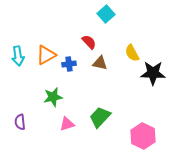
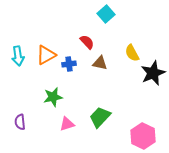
red semicircle: moved 2 px left
black star: rotated 25 degrees counterclockwise
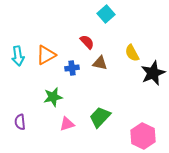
blue cross: moved 3 px right, 4 px down
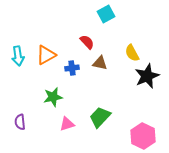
cyan square: rotated 12 degrees clockwise
black star: moved 6 px left, 3 px down
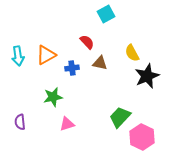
green trapezoid: moved 20 px right
pink hexagon: moved 1 px left, 1 px down
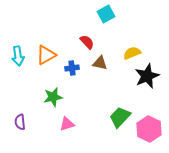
yellow semicircle: rotated 96 degrees clockwise
pink hexagon: moved 7 px right, 8 px up
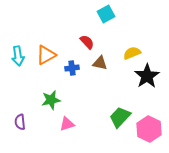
black star: rotated 10 degrees counterclockwise
green star: moved 2 px left, 3 px down
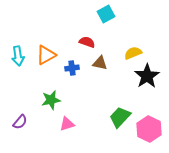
red semicircle: rotated 28 degrees counterclockwise
yellow semicircle: moved 1 px right
purple semicircle: rotated 133 degrees counterclockwise
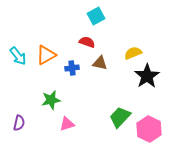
cyan square: moved 10 px left, 2 px down
cyan arrow: rotated 30 degrees counterclockwise
purple semicircle: moved 1 px left, 1 px down; rotated 28 degrees counterclockwise
